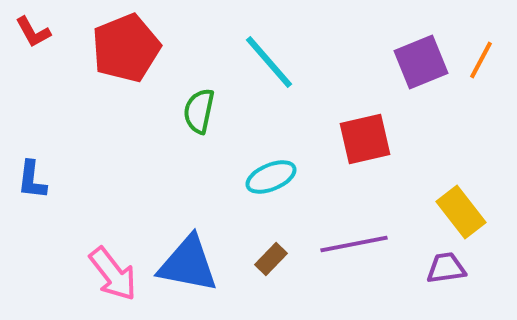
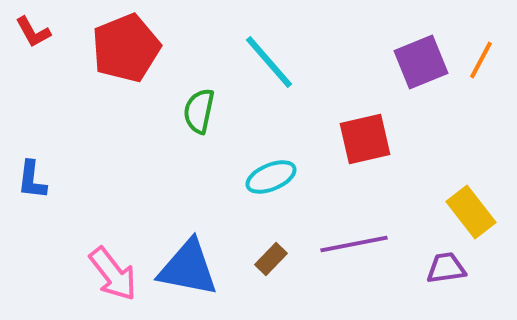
yellow rectangle: moved 10 px right
blue triangle: moved 4 px down
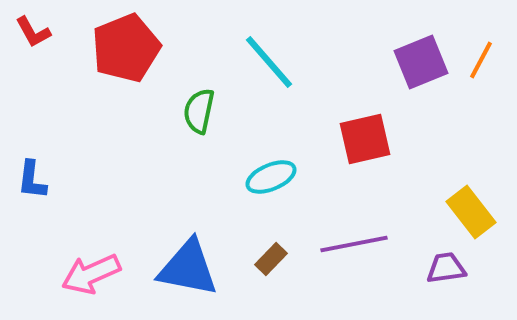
pink arrow: moved 22 px left; rotated 104 degrees clockwise
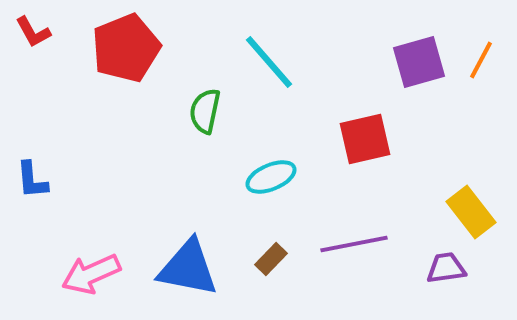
purple square: moved 2 px left; rotated 6 degrees clockwise
green semicircle: moved 6 px right
blue L-shape: rotated 12 degrees counterclockwise
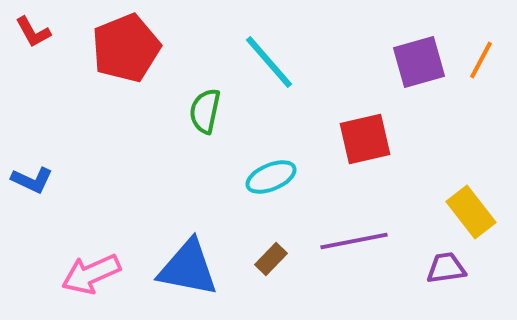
blue L-shape: rotated 60 degrees counterclockwise
purple line: moved 3 px up
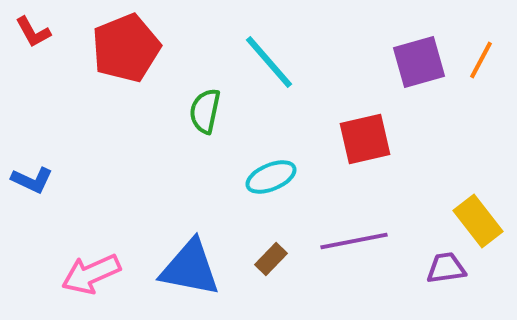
yellow rectangle: moved 7 px right, 9 px down
blue triangle: moved 2 px right
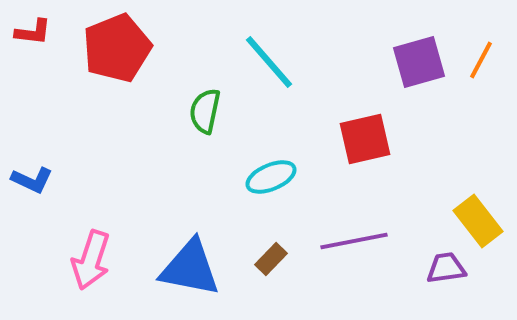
red L-shape: rotated 54 degrees counterclockwise
red pentagon: moved 9 px left
pink arrow: moved 14 px up; rotated 48 degrees counterclockwise
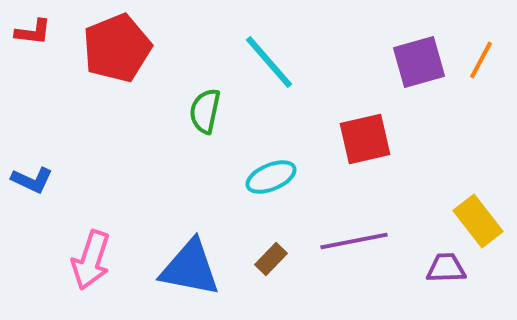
purple trapezoid: rotated 6 degrees clockwise
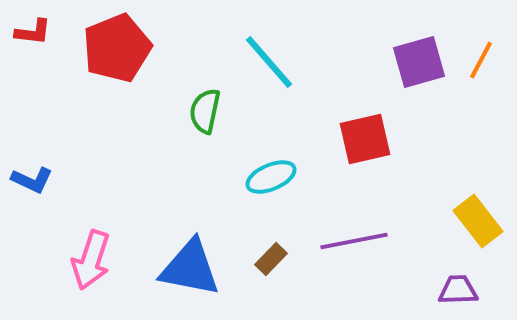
purple trapezoid: moved 12 px right, 22 px down
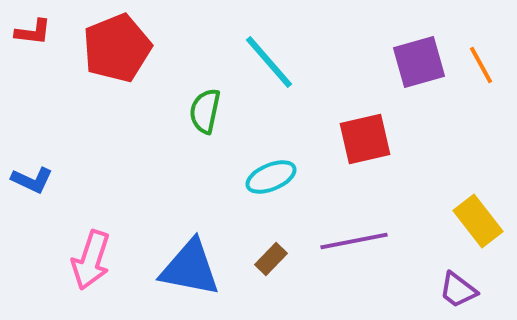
orange line: moved 5 px down; rotated 57 degrees counterclockwise
purple trapezoid: rotated 141 degrees counterclockwise
